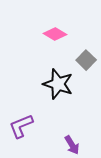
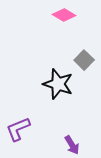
pink diamond: moved 9 px right, 19 px up
gray square: moved 2 px left
purple L-shape: moved 3 px left, 3 px down
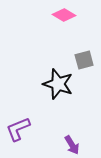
gray square: rotated 30 degrees clockwise
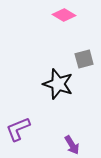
gray square: moved 1 px up
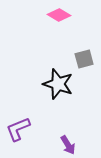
pink diamond: moved 5 px left
purple arrow: moved 4 px left
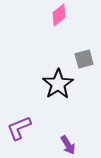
pink diamond: rotated 70 degrees counterclockwise
black star: rotated 20 degrees clockwise
purple L-shape: moved 1 px right, 1 px up
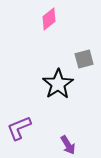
pink diamond: moved 10 px left, 4 px down
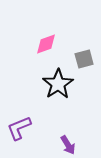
pink diamond: moved 3 px left, 25 px down; rotated 20 degrees clockwise
